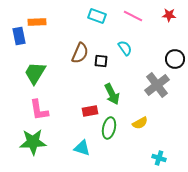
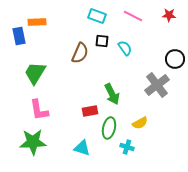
black square: moved 1 px right, 20 px up
cyan cross: moved 32 px left, 11 px up
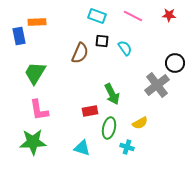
black circle: moved 4 px down
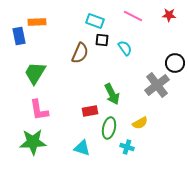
cyan rectangle: moved 2 px left, 5 px down
black square: moved 1 px up
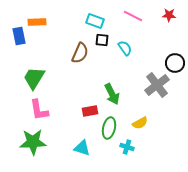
green trapezoid: moved 1 px left, 5 px down
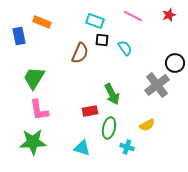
red star: rotated 24 degrees counterclockwise
orange rectangle: moved 5 px right; rotated 24 degrees clockwise
yellow semicircle: moved 7 px right, 2 px down
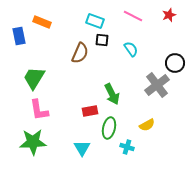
cyan semicircle: moved 6 px right, 1 px down
cyan triangle: rotated 42 degrees clockwise
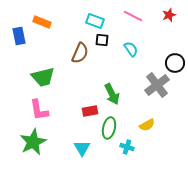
green trapezoid: moved 9 px right, 1 px up; rotated 135 degrees counterclockwise
green star: rotated 24 degrees counterclockwise
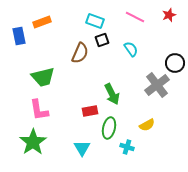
pink line: moved 2 px right, 1 px down
orange rectangle: rotated 42 degrees counterclockwise
black square: rotated 24 degrees counterclockwise
green star: rotated 8 degrees counterclockwise
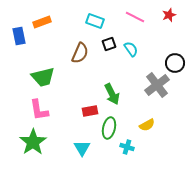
black square: moved 7 px right, 4 px down
